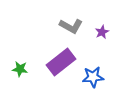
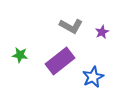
purple rectangle: moved 1 px left, 1 px up
green star: moved 14 px up
blue star: rotated 20 degrees counterclockwise
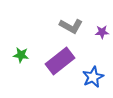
purple star: rotated 24 degrees clockwise
green star: moved 1 px right
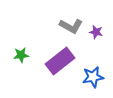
purple star: moved 6 px left; rotated 16 degrees clockwise
green star: rotated 14 degrees counterclockwise
blue star: rotated 15 degrees clockwise
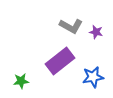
green star: moved 26 px down
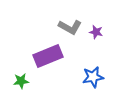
gray L-shape: moved 1 px left, 1 px down
purple rectangle: moved 12 px left, 5 px up; rotated 16 degrees clockwise
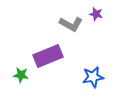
gray L-shape: moved 1 px right, 3 px up
purple star: moved 18 px up
green star: moved 6 px up; rotated 14 degrees clockwise
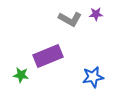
purple star: rotated 16 degrees counterclockwise
gray L-shape: moved 1 px left, 5 px up
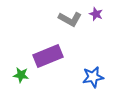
purple star: rotated 24 degrees clockwise
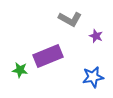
purple star: moved 22 px down
green star: moved 1 px left, 5 px up
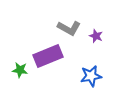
gray L-shape: moved 1 px left, 9 px down
blue star: moved 2 px left, 1 px up
